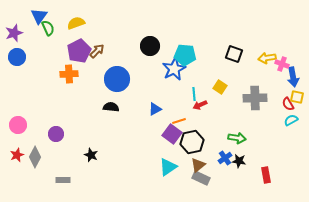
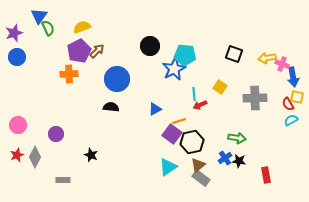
yellow semicircle at (76, 23): moved 6 px right, 4 px down
gray rectangle at (201, 178): rotated 12 degrees clockwise
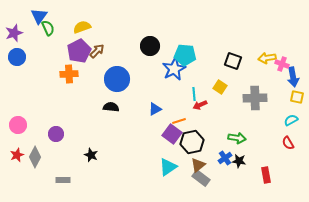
black square at (234, 54): moved 1 px left, 7 px down
red semicircle at (288, 104): moved 39 px down
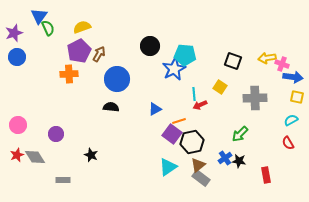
brown arrow at (97, 51): moved 2 px right, 3 px down; rotated 14 degrees counterclockwise
blue arrow at (293, 77): rotated 72 degrees counterclockwise
green arrow at (237, 138): moved 3 px right, 4 px up; rotated 126 degrees clockwise
gray diamond at (35, 157): rotated 60 degrees counterclockwise
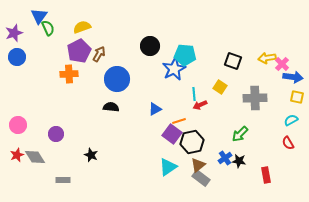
pink cross at (282, 64): rotated 24 degrees clockwise
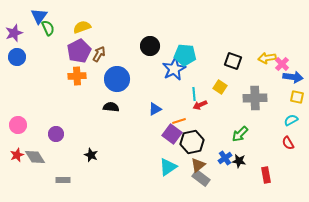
orange cross at (69, 74): moved 8 px right, 2 px down
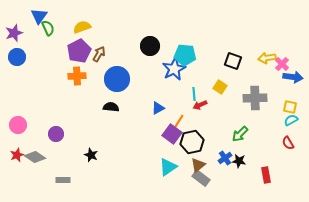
yellow square at (297, 97): moved 7 px left, 10 px down
blue triangle at (155, 109): moved 3 px right, 1 px up
orange line at (179, 121): rotated 40 degrees counterclockwise
gray diamond at (35, 157): rotated 25 degrees counterclockwise
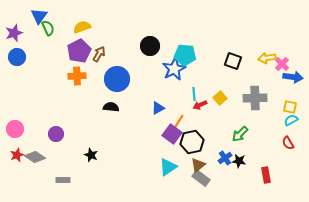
yellow square at (220, 87): moved 11 px down; rotated 16 degrees clockwise
pink circle at (18, 125): moved 3 px left, 4 px down
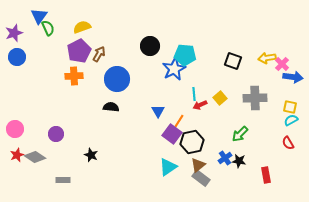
orange cross at (77, 76): moved 3 px left
blue triangle at (158, 108): moved 3 px down; rotated 32 degrees counterclockwise
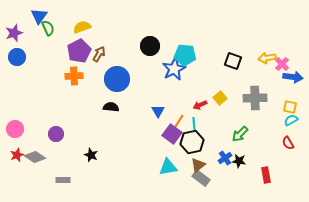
cyan line at (194, 94): moved 30 px down
cyan triangle at (168, 167): rotated 24 degrees clockwise
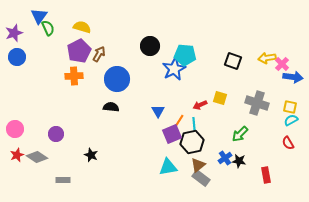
yellow semicircle at (82, 27): rotated 36 degrees clockwise
yellow square at (220, 98): rotated 32 degrees counterclockwise
gray cross at (255, 98): moved 2 px right, 5 px down; rotated 20 degrees clockwise
purple square at (172, 134): rotated 30 degrees clockwise
gray diamond at (35, 157): moved 2 px right
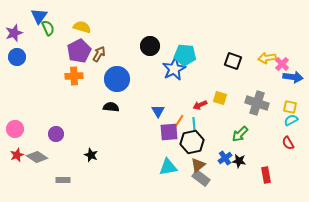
purple square at (172, 134): moved 3 px left, 2 px up; rotated 18 degrees clockwise
